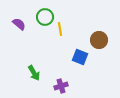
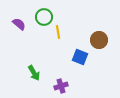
green circle: moved 1 px left
yellow line: moved 2 px left, 3 px down
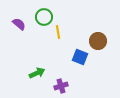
brown circle: moved 1 px left, 1 px down
green arrow: moved 3 px right; rotated 84 degrees counterclockwise
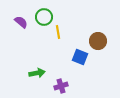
purple semicircle: moved 2 px right, 2 px up
green arrow: rotated 14 degrees clockwise
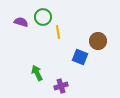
green circle: moved 1 px left
purple semicircle: rotated 24 degrees counterclockwise
green arrow: rotated 105 degrees counterclockwise
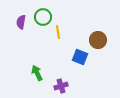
purple semicircle: rotated 96 degrees counterclockwise
brown circle: moved 1 px up
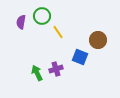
green circle: moved 1 px left, 1 px up
yellow line: rotated 24 degrees counterclockwise
purple cross: moved 5 px left, 17 px up
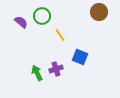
purple semicircle: rotated 120 degrees clockwise
yellow line: moved 2 px right, 3 px down
brown circle: moved 1 px right, 28 px up
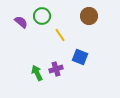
brown circle: moved 10 px left, 4 px down
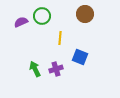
brown circle: moved 4 px left, 2 px up
purple semicircle: rotated 64 degrees counterclockwise
yellow line: moved 3 px down; rotated 40 degrees clockwise
green arrow: moved 2 px left, 4 px up
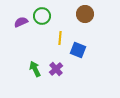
blue square: moved 2 px left, 7 px up
purple cross: rotated 24 degrees counterclockwise
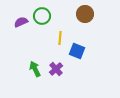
blue square: moved 1 px left, 1 px down
